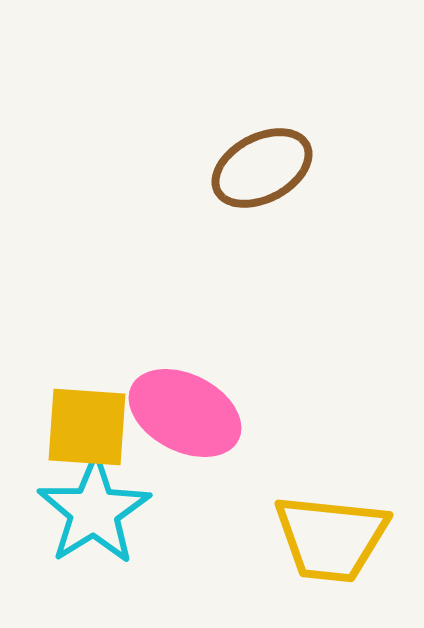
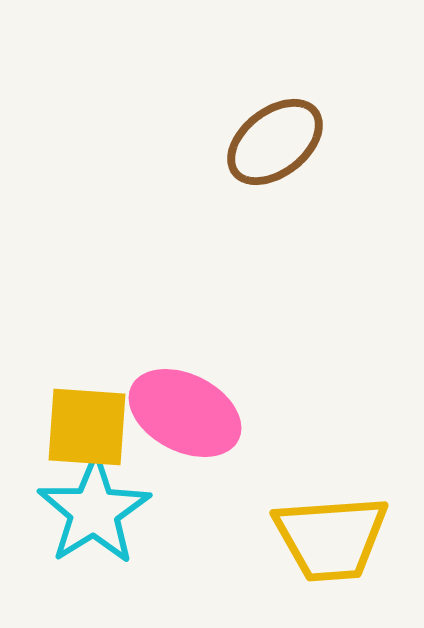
brown ellipse: moved 13 px right, 26 px up; rotated 10 degrees counterclockwise
yellow trapezoid: rotated 10 degrees counterclockwise
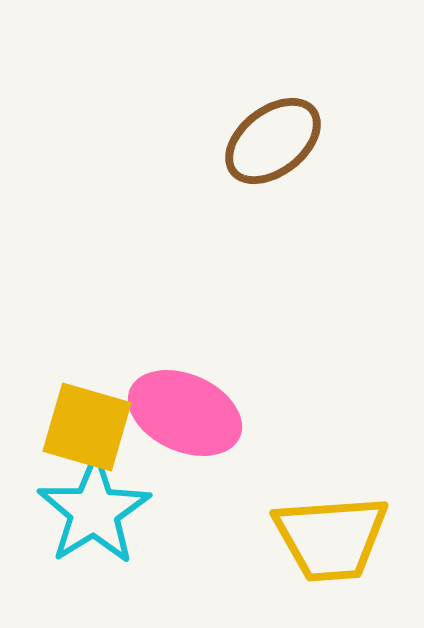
brown ellipse: moved 2 px left, 1 px up
pink ellipse: rotated 3 degrees counterclockwise
yellow square: rotated 12 degrees clockwise
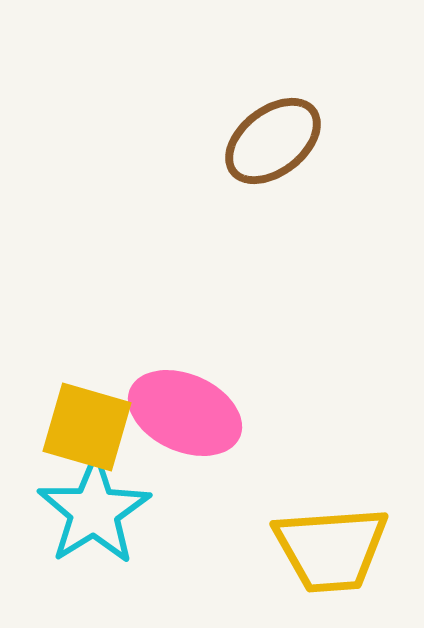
yellow trapezoid: moved 11 px down
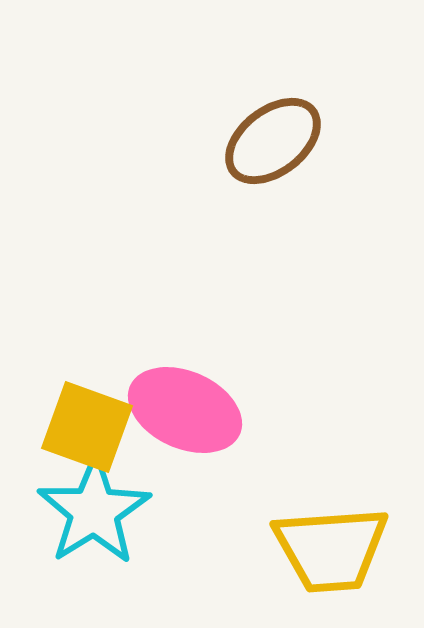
pink ellipse: moved 3 px up
yellow square: rotated 4 degrees clockwise
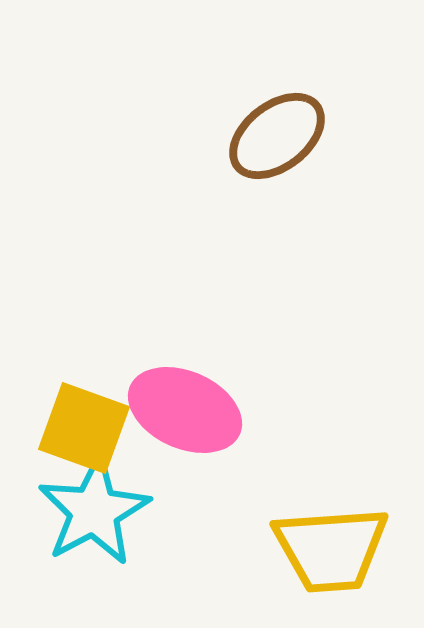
brown ellipse: moved 4 px right, 5 px up
yellow square: moved 3 px left, 1 px down
cyan star: rotated 4 degrees clockwise
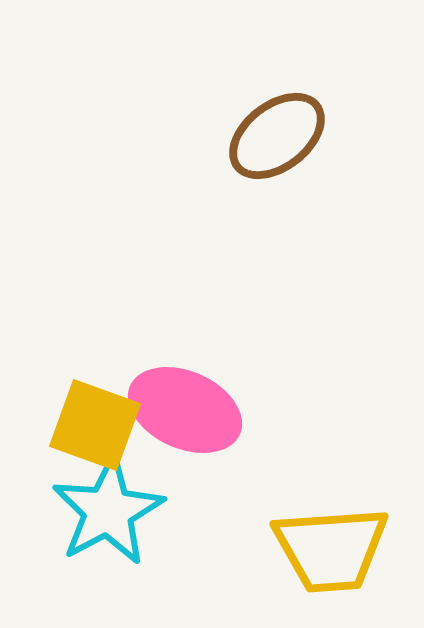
yellow square: moved 11 px right, 3 px up
cyan star: moved 14 px right
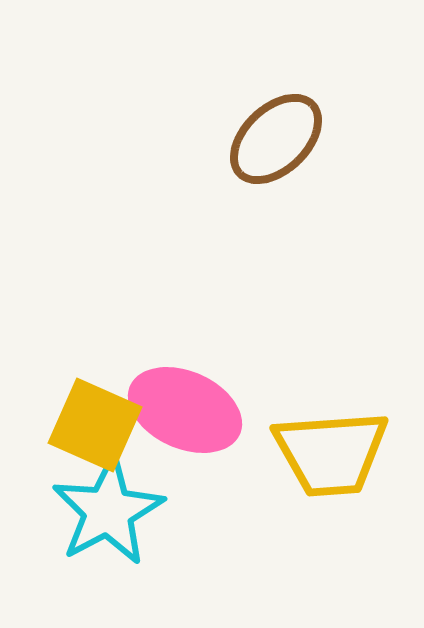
brown ellipse: moved 1 px left, 3 px down; rotated 6 degrees counterclockwise
yellow square: rotated 4 degrees clockwise
yellow trapezoid: moved 96 px up
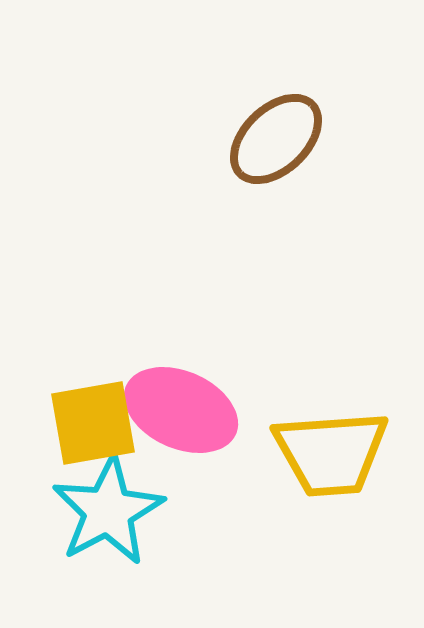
pink ellipse: moved 4 px left
yellow square: moved 2 px left, 2 px up; rotated 34 degrees counterclockwise
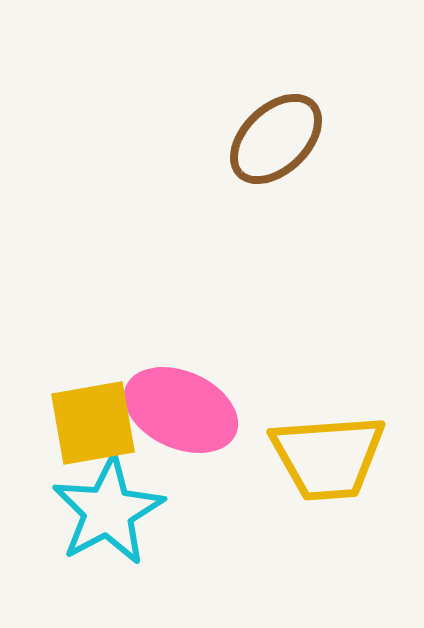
yellow trapezoid: moved 3 px left, 4 px down
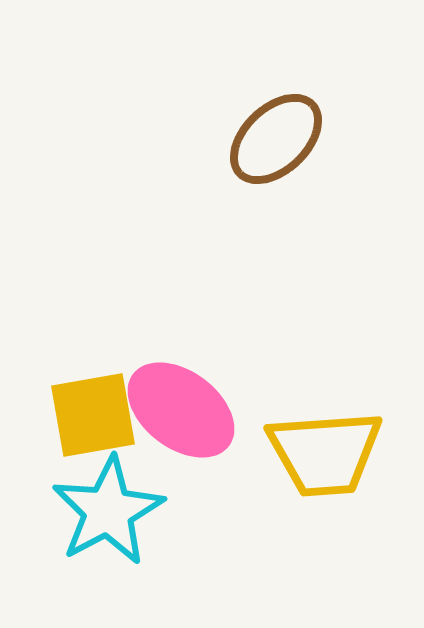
pink ellipse: rotated 13 degrees clockwise
yellow square: moved 8 px up
yellow trapezoid: moved 3 px left, 4 px up
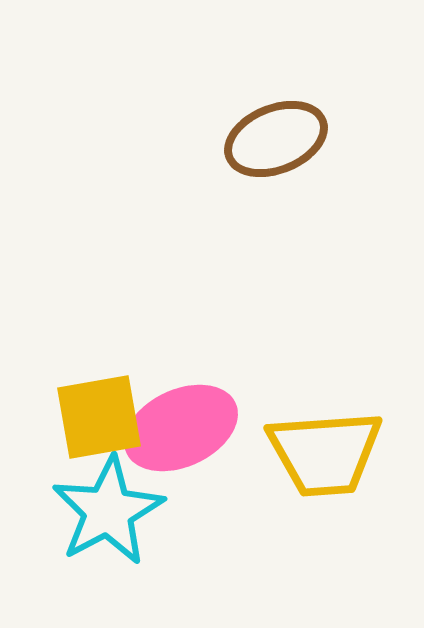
brown ellipse: rotated 22 degrees clockwise
pink ellipse: moved 18 px down; rotated 62 degrees counterclockwise
yellow square: moved 6 px right, 2 px down
